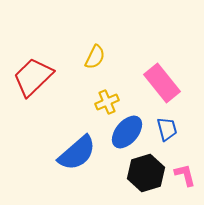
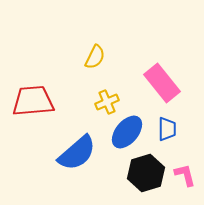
red trapezoid: moved 24 px down; rotated 39 degrees clockwise
blue trapezoid: rotated 15 degrees clockwise
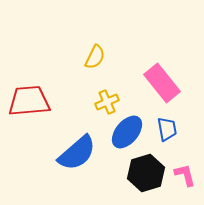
red trapezoid: moved 4 px left
blue trapezoid: rotated 10 degrees counterclockwise
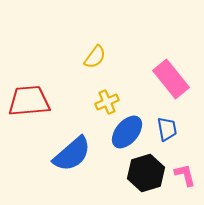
yellow semicircle: rotated 10 degrees clockwise
pink rectangle: moved 9 px right, 4 px up
blue semicircle: moved 5 px left, 1 px down
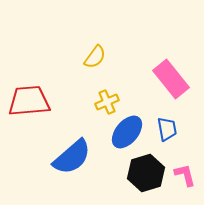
blue semicircle: moved 3 px down
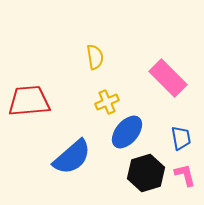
yellow semicircle: rotated 45 degrees counterclockwise
pink rectangle: moved 3 px left, 1 px up; rotated 6 degrees counterclockwise
blue trapezoid: moved 14 px right, 9 px down
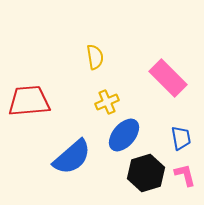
blue ellipse: moved 3 px left, 3 px down
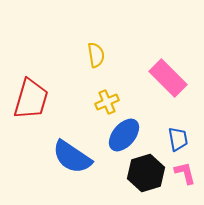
yellow semicircle: moved 1 px right, 2 px up
red trapezoid: moved 2 px right, 2 px up; rotated 111 degrees clockwise
blue trapezoid: moved 3 px left, 1 px down
blue semicircle: rotated 75 degrees clockwise
pink L-shape: moved 2 px up
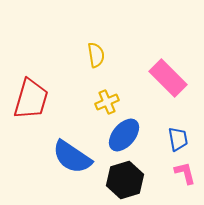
black hexagon: moved 21 px left, 7 px down
